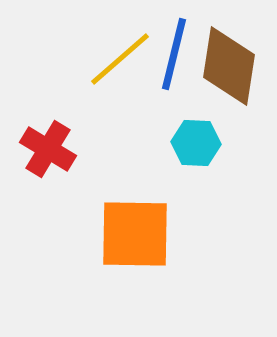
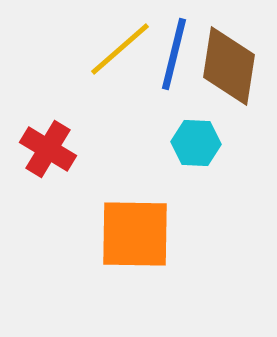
yellow line: moved 10 px up
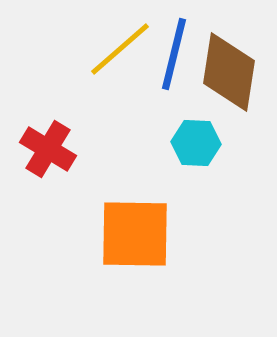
brown diamond: moved 6 px down
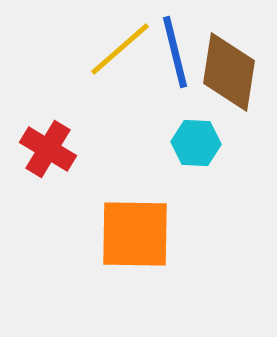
blue line: moved 1 px right, 2 px up; rotated 28 degrees counterclockwise
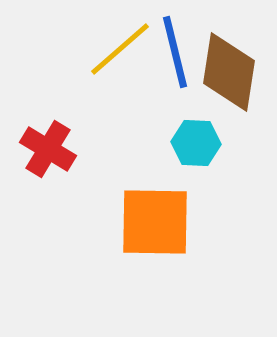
orange square: moved 20 px right, 12 px up
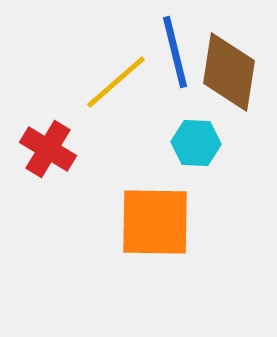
yellow line: moved 4 px left, 33 px down
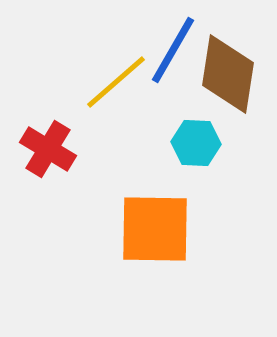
blue line: moved 2 px left, 2 px up; rotated 44 degrees clockwise
brown diamond: moved 1 px left, 2 px down
orange square: moved 7 px down
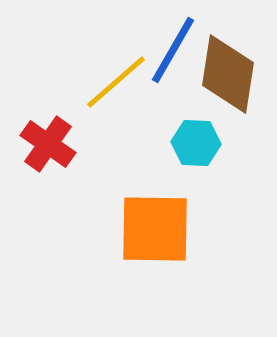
red cross: moved 5 px up; rotated 4 degrees clockwise
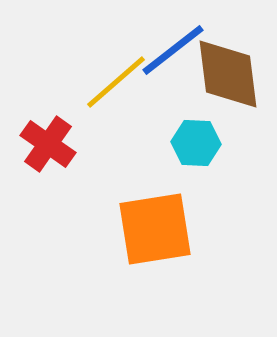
blue line: rotated 22 degrees clockwise
brown diamond: rotated 16 degrees counterclockwise
orange square: rotated 10 degrees counterclockwise
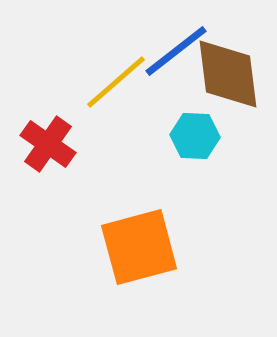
blue line: moved 3 px right, 1 px down
cyan hexagon: moved 1 px left, 7 px up
orange square: moved 16 px left, 18 px down; rotated 6 degrees counterclockwise
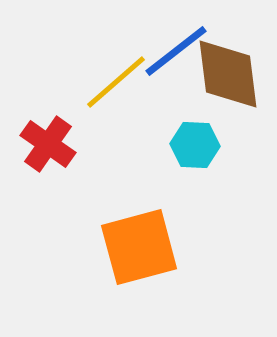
cyan hexagon: moved 9 px down
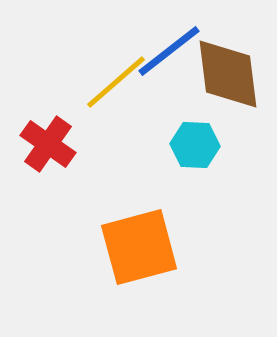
blue line: moved 7 px left
